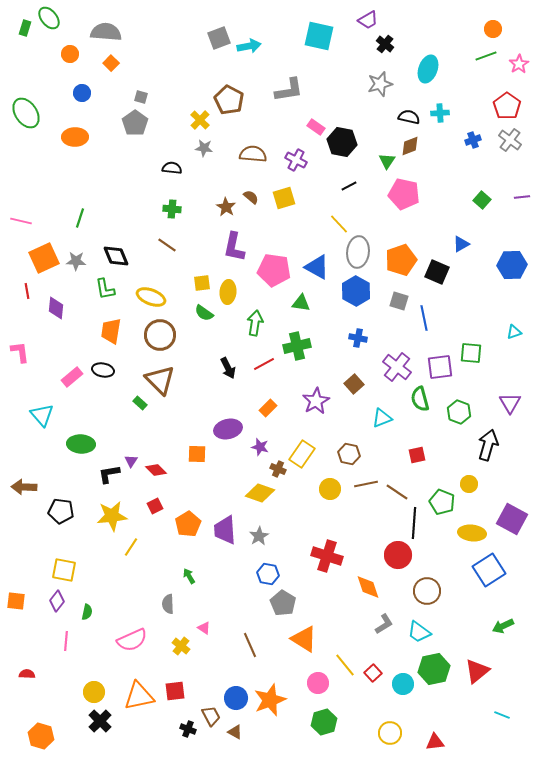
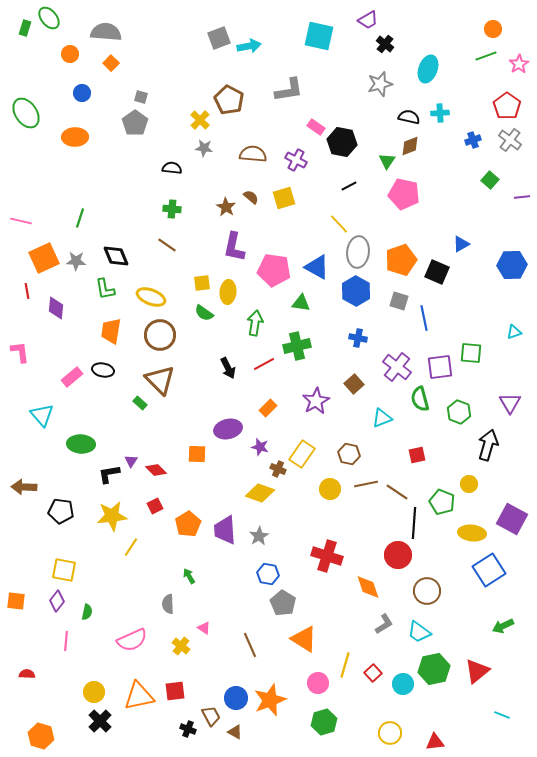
green square at (482, 200): moved 8 px right, 20 px up
yellow line at (345, 665): rotated 55 degrees clockwise
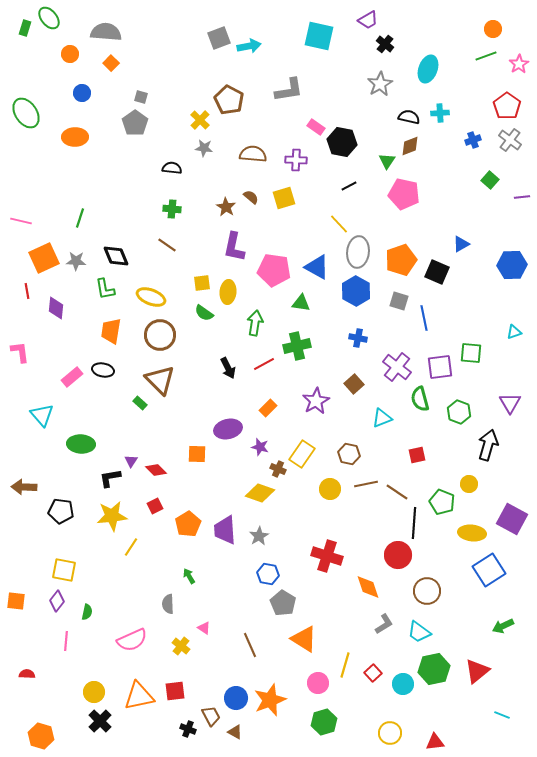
gray star at (380, 84): rotated 15 degrees counterclockwise
purple cross at (296, 160): rotated 25 degrees counterclockwise
black L-shape at (109, 474): moved 1 px right, 4 px down
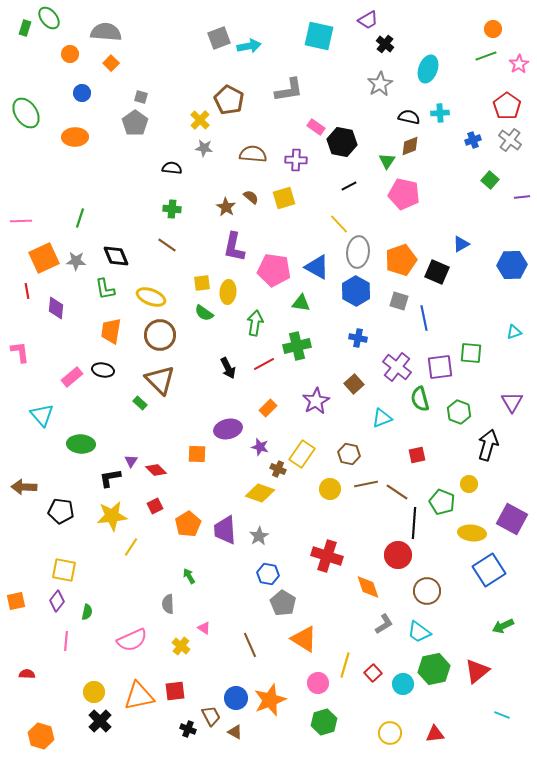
pink line at (21, 221): rotated 15 degrees counterclockwise
purple triangle at (510, 403): moved 2 px right, 1 px up
orange square at (16, 601): rotated 18 degrees counterclockwise
red triangle at (435, 742): moved 8 px up
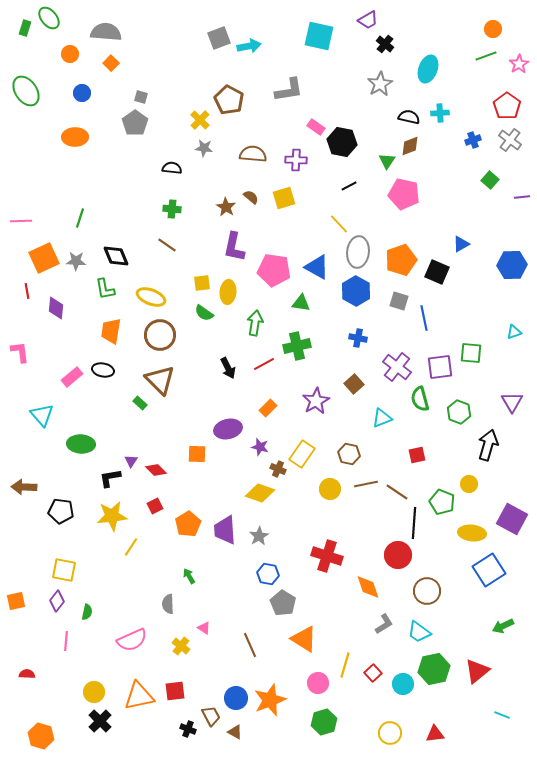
green ellipse at (26, 113): moved 22 px up
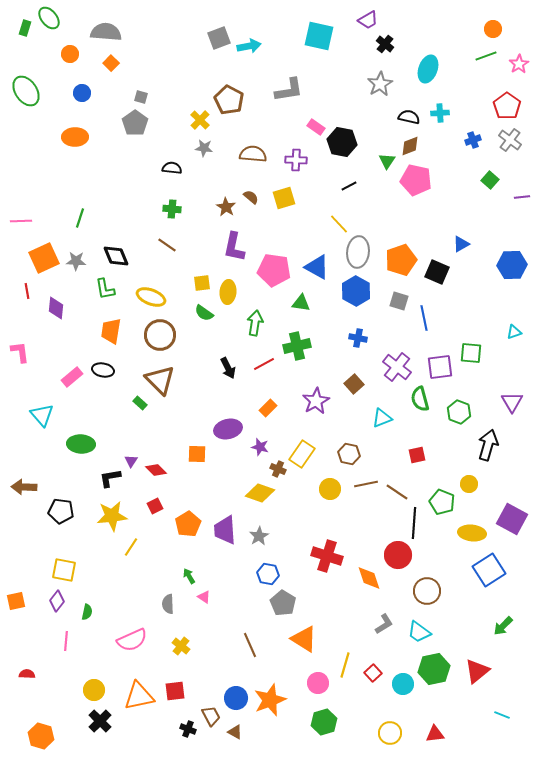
pink pentagon at (404, 194): moved 12 px right, 14 px up
orange diamond at (368, 587): moved 1 px right, 9 px up
green arrow at (503, 626): rotated 20 degrees counterclockwise
pink triangle at (204, 628): moved 31 px up
yellow circle at (94, 692): moved 2 px up
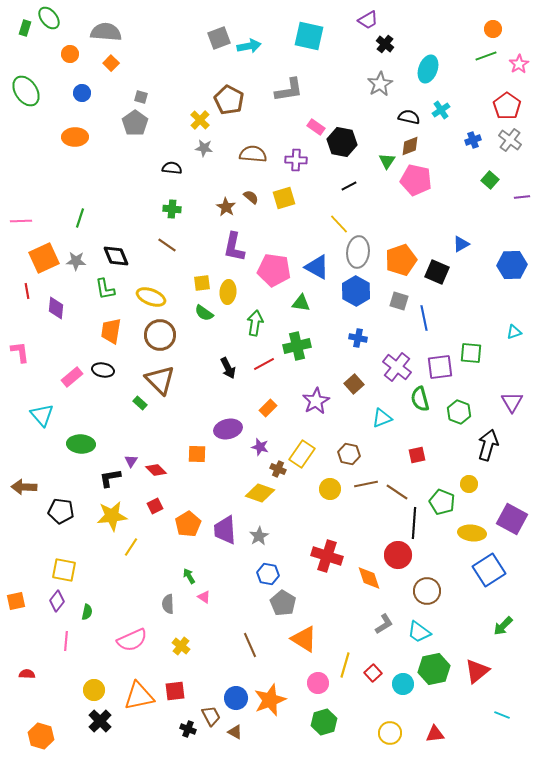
cyan square at (319, 36): moved 10 px left
cyan cross at (440, 113): moved 1 px right, 3 px up; rotated 30 degrees counterclockwise
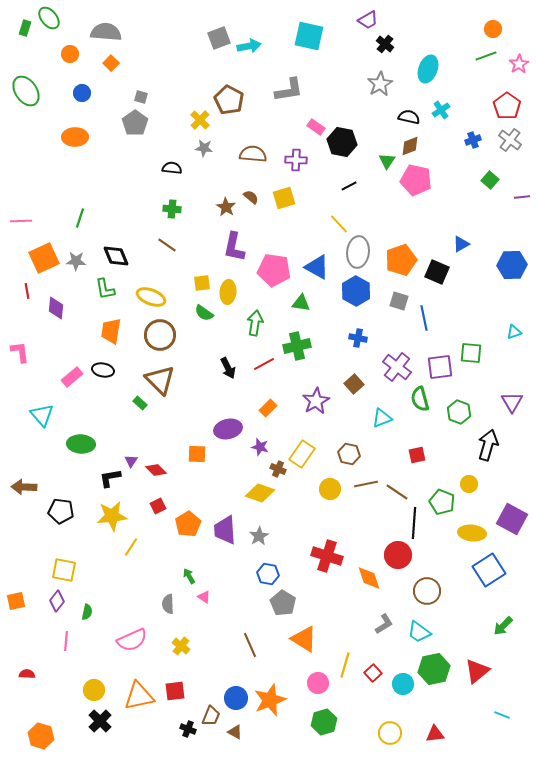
red square at (155, 506): moved 3 px right
brown trapezoid at (211, 716): rotated 50 degrees clockwise
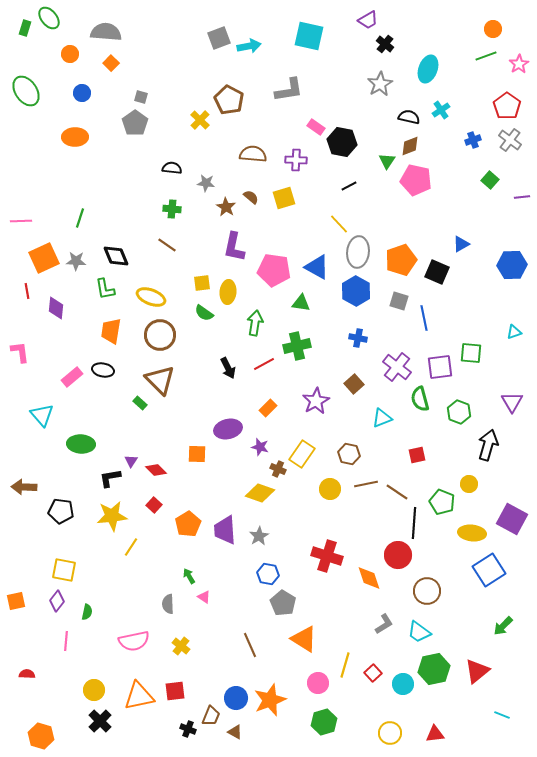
gray star at (204, 148): moved 2 px right, 35 px down
red square at (158, 506): moved 4 px left, 1 px up; rotated 21 degrees counterclockwise
pink semicircle at (132, 640): moved 2 px right, 1 px down; rotated 12 degrees clockwise
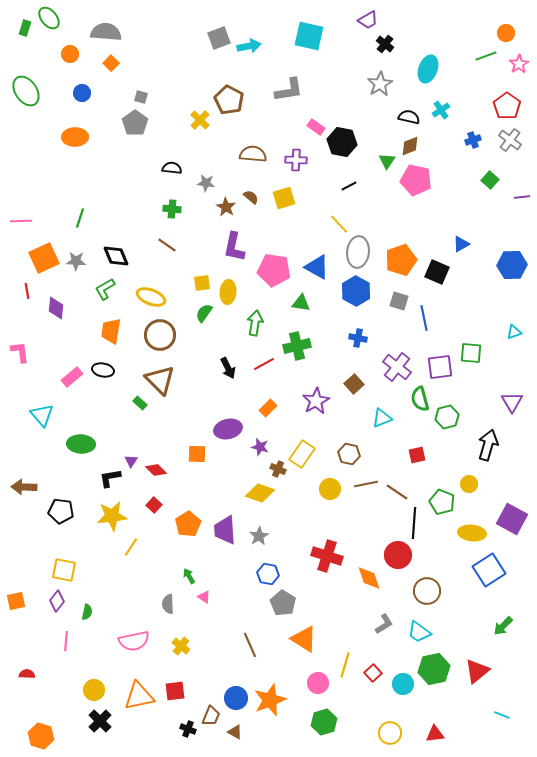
orange circle at (493, 29): moved 13 px right, 4 px down
green L-shape at (105, 289): rotated 70 degrees clockwise
green semicircle at (204, 313): rotated 90 degrees clockwise
green hexagon at (459, 412): moved 12 px left, 5 px down; rotated 25 degrees clockwise
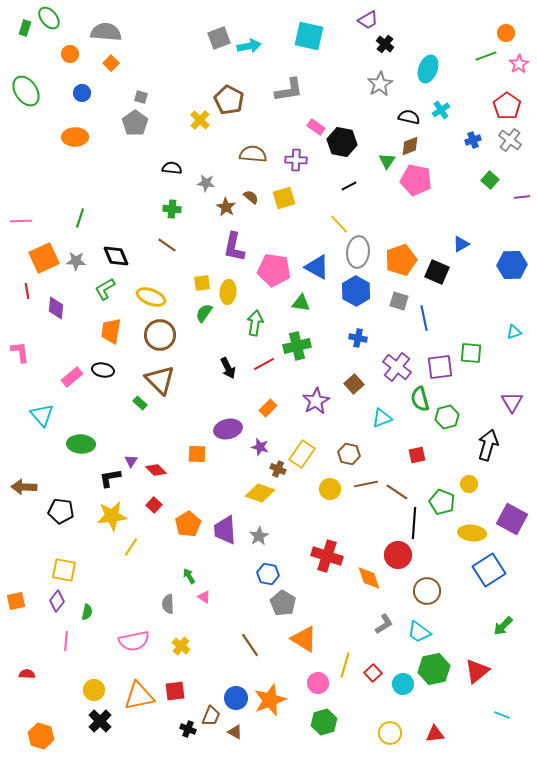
brown line at (250, 645): rotated 10 degrees counterclockwise
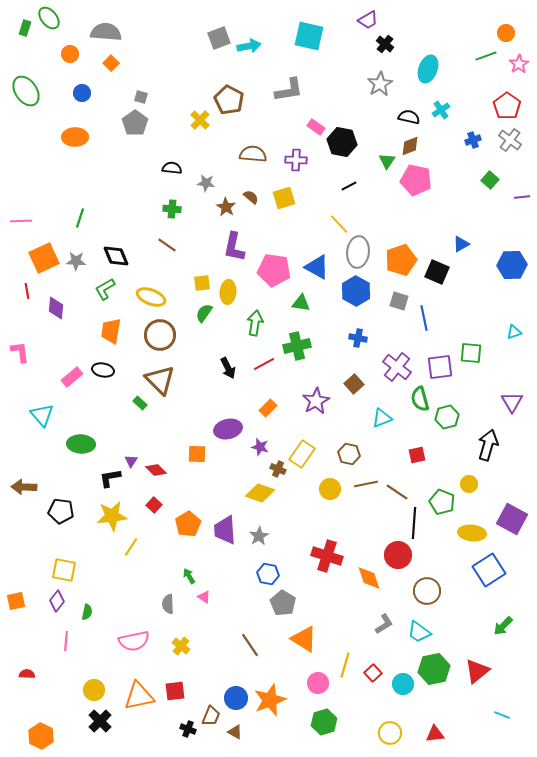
orange hexagon at (41, 736): rotated 10 degrees clockwise
